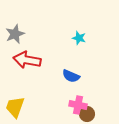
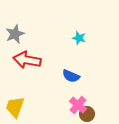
pink cross: rotated 30 degrees clockwise
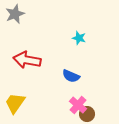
gray star: moved 20 px up
yellow trapezoid: moved 4 px up; rotated 15 degrees clockwise
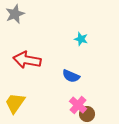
cyan star: moved 2 px right, 1 px down
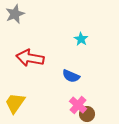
cyan star: rotated 16 degrees clockwise
red arrow: moved 3 px right, 2 px up
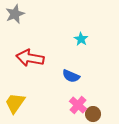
brown circle: moved 6 px right
